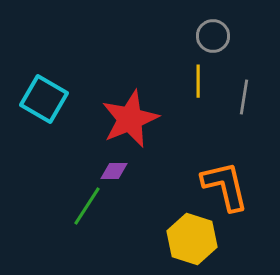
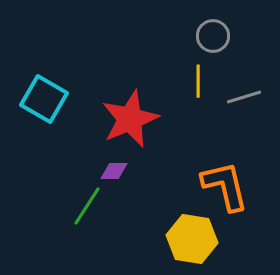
gray line: rotated 64 degrees clockwise
yellow hexagon: rotated 9 degrees counterclockwise
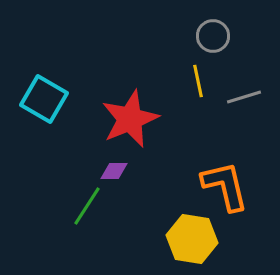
yellow line: rotated 12 degrees counterclockwise
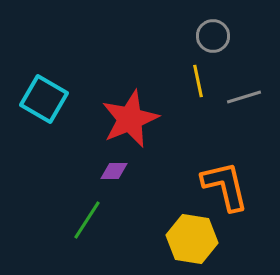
green line: moved 14 px down
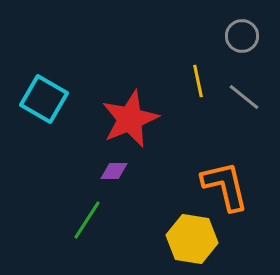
gray circle: moved 29 px right
gray line: rotated 56 degrees clockwise
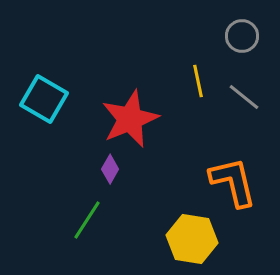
purple diamond: moved 4 px left, 2 px up; rotated 60 degrees counterclockwise
orange L-shape: moved 8 px right, 4 px up
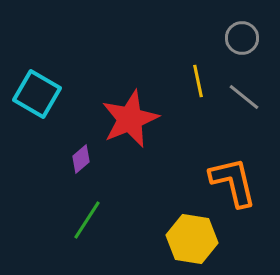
gray circle: moved 2 px down
cyan square: moved 7 px left, 5 px up
purple diamond: moved 29 px left, 10 px up; rotated 20 degrees clockwise
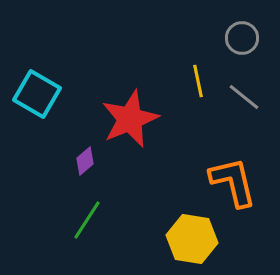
purple diamond: moved 4 px right, 2 px down
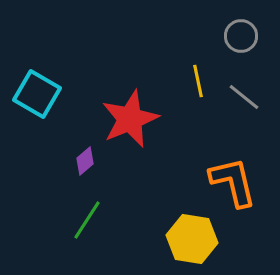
gray circle: moved 1 px left, 2 px up
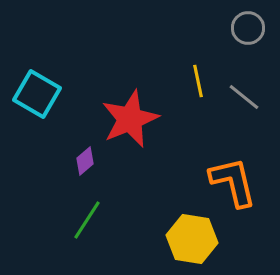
gray circle: moved 7 px right, 8 px up
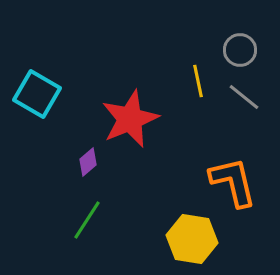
gray circle: moved 8 px left, 22 px down
purple diamond: moved 3 px right, 1 px down
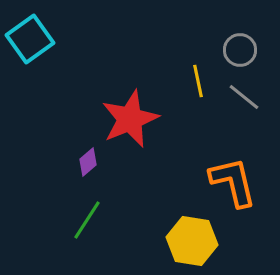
cyan square: moved 7 px left, 55 px up; rotated 24 degrees clockwise
yellow hexagon: moved 2 px down
